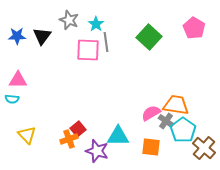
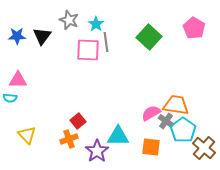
cyan semicircle: moved 2 px left, 1 px up
red square: moved 8 px up
purple star: rotated 20 degrees clockwise
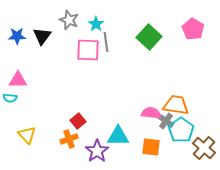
pink pentagon: moved 1 px left, 1 px down
pink semicircle: rotated 36 degrees clockwise
cyan pentagon: moved 2 px left
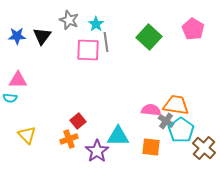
pink semicircle: moved 3 px up
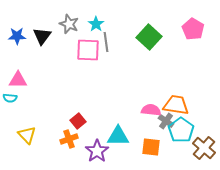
gray star: moved 4 px down
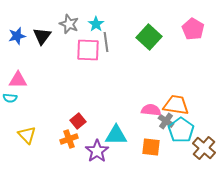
blue star: rotated 12 degrees counterclockwise
cyan triangle: moved 2 px left, 1 px up
